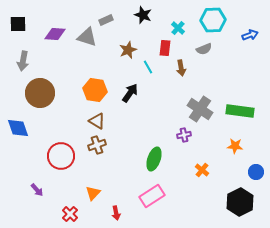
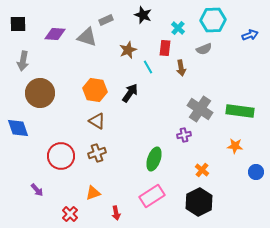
brown cross: moved 8 px down
orange triangle: rotated 28 degrees clockwise
black hexagon: moved 41 px left
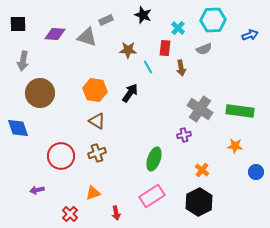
brown star: rotated 24 degrees clockwise
purple arrow: rotated 120 degrees clockwise
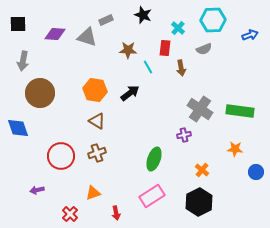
black arrow: rotated 18 degrees clockwise
orange star: moved 3 px down
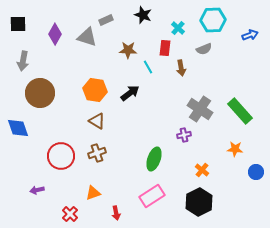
purple diamond: rotated 65 degrees counterclockwise
green rectangle: rotated 40 degrees clockwise
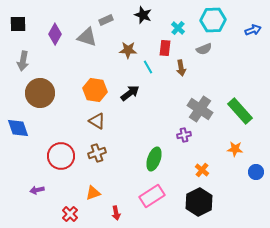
blue arrow: moved 3 px right, 5 px up
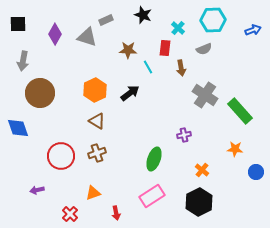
orange hexagon: rotated 25 degrees clockwise
gray cross: moved 5 px right, 14 px up
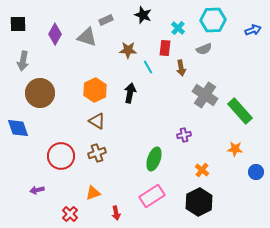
black arrow: rotated 42 degrees counterclockwise
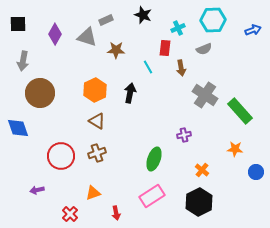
cyan cross: rotated 24 degrees clockwise
brown star: moved 12 px left
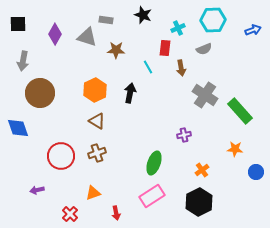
gray rectangle: rotated 32 degrees clockwise
green ellipse: moved 4 px down
orange cross: rotated 16 degrees clockwise
